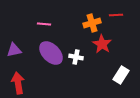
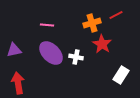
red line: rotated 24 degrees counterclockwise
pink line: moved 3 px right, 1 px down
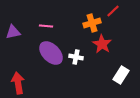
red line: moved 3 px left, 4 px up; rotated 16 degrees counterclockwise
pink line: moved 1 px left, 1 px down
purple triangle: moved 1 px left, 18 px up
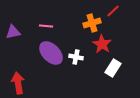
white rectangle: moved 8 px left, 7 px up
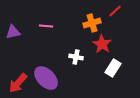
red line: moved 2 px right
purple ellipse: moved 5 px left, 25 px down
red arrow: rotated 130 degrees counterclockwise
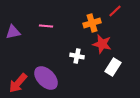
red star: rotated 18 degrees counterclockwise
white cross: moved 1 px right, 1 px up
white rectangle: moved 1 px up
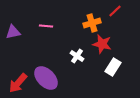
white cross: rotated 24 degrees clockwise
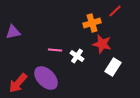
pink line: moved 9 px right, 24 px down
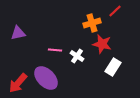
purple triangle: moved 5 px right, 1 px down
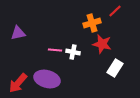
white cross: moved 4 px left, 4 px up; rotated 24 degrees counterclockwise
white rectangle: moved 2 px right, 1 px down
purple ellipse: moved 1 px right, 1 px down; rotated 30 degrees counterclockwise
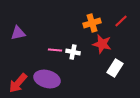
red line: moved 6 px right, 10 px down
